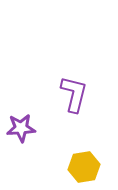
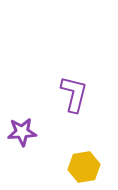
purple star: moved 1 px right, 4 px down
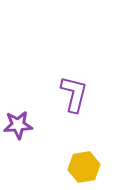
purple star: moved 4 px left, 7 px up
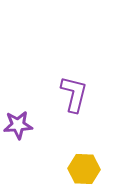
yellow hexagon: moved 2 px down; rotated 12 degrees clockwise
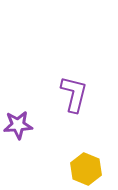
yellow hexagon: moved 2 px right; rotated 20 degrees clockwise
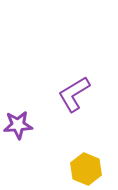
purple L-shape: rotated 135 degrees counterclockwise
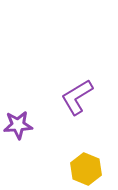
purple L-shape: moved 3 px right, 3 px down
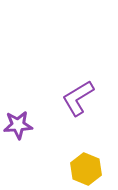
purple L-shape: moved 1 px right, 1 px down
